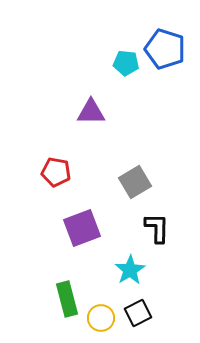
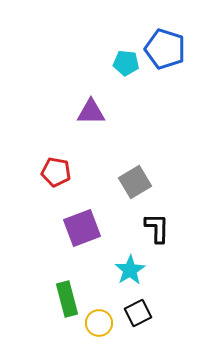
yellow circle: moved 2 px left, 5 px down
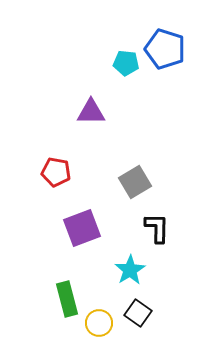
black square: rotated 28 degrees counterclockwise
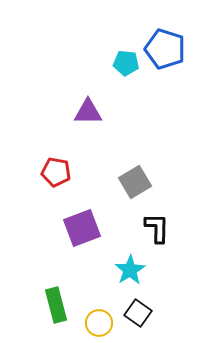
purple triangle: moved 3 px left
green rectangle: moved 11 px left, 6 px down
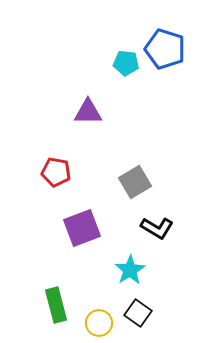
black L-shape: rotated 120 degrees clockwise
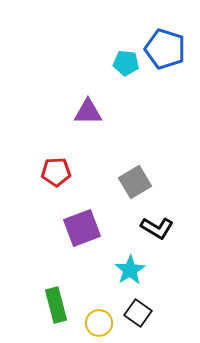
red pentagon: rotated 12 degrees counterclockwise
